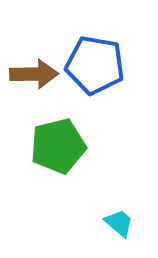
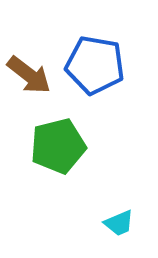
brown arrow: moved 5 px left, 1 px down; rotated 39 degrees clockwise
cyan trapezoid: rotated 116 degrees clockwise
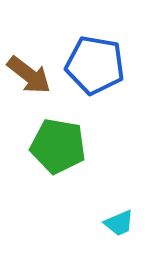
green pentagon: rotated 24 degrees clockwise
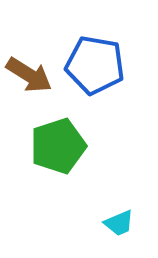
brown arrow: rotated 6 degrees counterclockwise
green pentagon: rotated 28 degrees counterclockwise
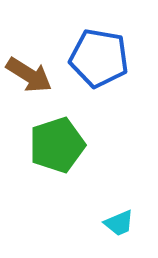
blue pentagon: moved 4 px right, 7 px up
green pentagon: moved 1 px left, 1 px up
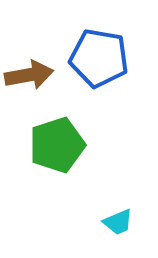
brown arrow: rotated 42 degrees counterclockwise
cyan trapezoid: moved 1 px left, 1 px up
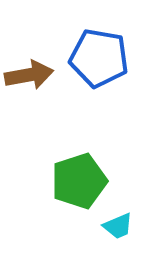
green pentagon: moved 22 px right, 36 px down
cyan trapezoid: moved 4 px down
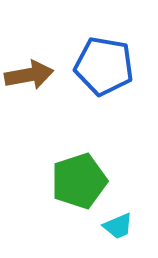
blue pentagon: moved 5 px right, 8 px down
